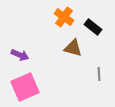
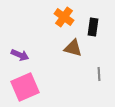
black rectangle: rotated 60 degrees clockwise
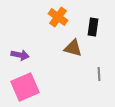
orange cross: moved 6 px left
purple arrow: rotated 12 degrees counterclockwise
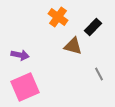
black rectangle: rotated 36 degrees clockwise
brown triangle: moved 2 px up
gray line: rotated 24 degrees counterclockwise
